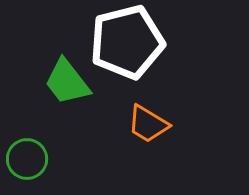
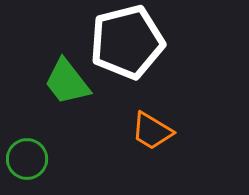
orange trapezoid: moved 4 px right, 7 px down
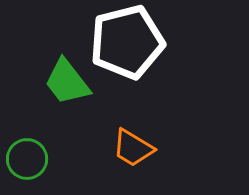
orange trapezoid: moved 19 px left, 17 px down
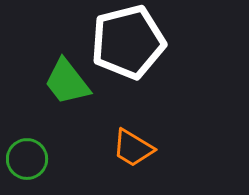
white pentagon: moved 1 px right
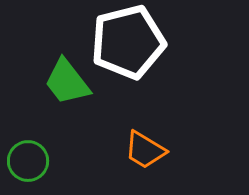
orange trapezoid: moved 12 px right, 2 px down
green circle: moved 1 px right, 2 px down
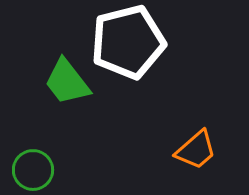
orange trapezoid: moved 51 px right; rotated 72 degrees counterclockwise
green circle: moved 5 px right, 9 px down
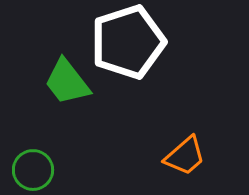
white pentagon: rotated 4 degrees counterclockwise
orange trapezoid: moved 11 px left, 6 px down
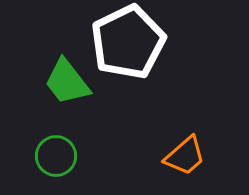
white pentagon: rotated 8 degrees counterclockwise
green circle: moved 23 px right, 14 px up
